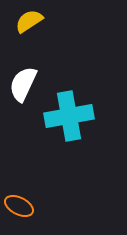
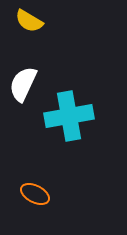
yellow semicircle: rotated 116 degrees counterclockwise
orange ellipse: moved 16 px right, 12 px up
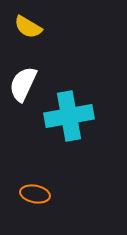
yellow semicircle: moved 1 px left, 6 px down
orange ellipse: rotated 16 degrees counterclockwise
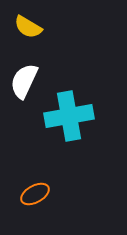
white semicircle: moved 1 px right, 3 px up
orange ellipse: rotated 40 degrees counterclockwise
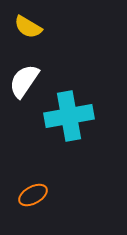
white semicircle: rotated 9 degrees clockwise
orange ellipse: moved 2 px left, 1 px down
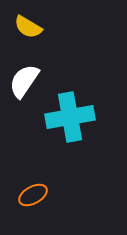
cyan cross: moved 1 px right, 1 px down
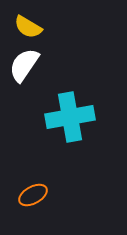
white semicircle: moved 16 px up
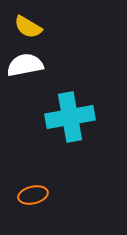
white semicircle: moved 1 px right; rotated 45 degrees clockwise
orange ellipse: rotated 16 degrees clockwise
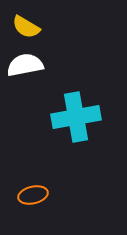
yellow semicircle: moved 2 px left
cyan cross: moved 6 px right
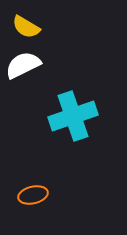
white semicircle: moved 2 px left; rotated 15 degrees counterclockwise
cyan cross: moved 3 px left, 1 px up; rotated 9 degrees counterclockwise
